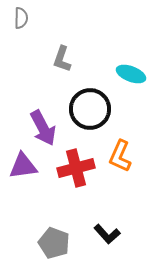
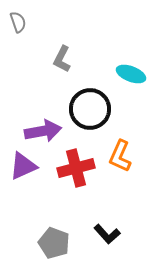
gray semicircle: moved 3 px left, 4 px down; rotated 20 degrees counterclockwise
gray L-shape: rotated 8 degrees clockwise
purple arrow: moved 3 px down; rotated 72 degrees counterclockwise
purple triangle: rotated 16 degrees counterclockwise
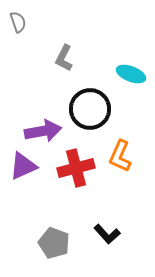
gray L-shape: moved 2 px right, 1 px up
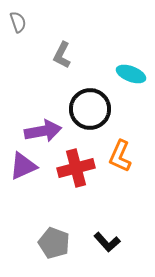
gray L-shape: moved 2 px left, 3 px up
black L-shape: moved 8 px down
